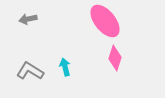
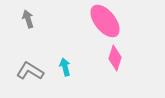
gray arrow: rotated 84 degrees clockwise
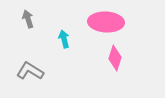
pink ellipse: moved 1 px right, 1 px down; rotated 48 degrees counterclockwise
cyan arrow: moved 1 px left, 28 px up
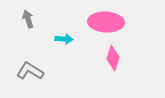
cyan arrow: rotated 108 degrees clockwise
pink diamond: moved 2 px left
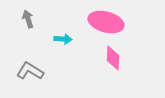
pink ellipse: rotated 12 degrees clockwise
cyan arrow: moved 1 px left
pink diamond: rotated 15 degrees counterclockwise
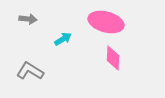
gray arrow: rotated 114 degrees clockwise
cyan arrow: rotated 36 degrees counterclockwise
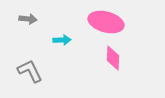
cyan arrow: moved 1 px left, 1 px down; rotated 30 degrees clockwise
gray L-shape: rotated 32 degrees clockwise
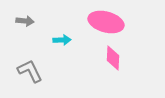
gray arrow: moved 3 px left, 2 px down
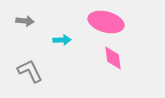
pink diamond: rotated 10 degrees counterclockwise
